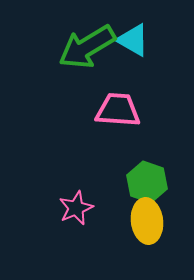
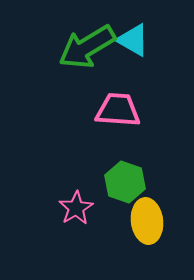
green hexagon: moved 22 px left
pink star: rotated 8 degrees counterclockwise
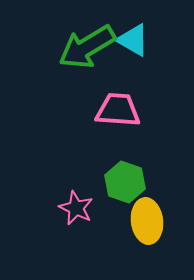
pink star: rotated 16 degrees counterclockwise
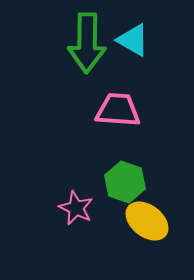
green arrow: moved 4 px up; rotated 58 degrees counterclockwise
yellow ellipse: rotated 45 degrees counterclockwise
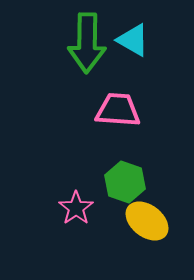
pink star: rotated 12 degrees clockwise
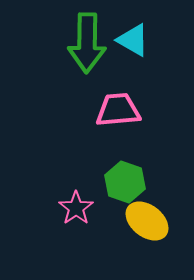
pink trapezoid: rotated 9 degrees counterclockwise
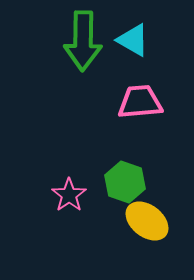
green arrow: moved 4 px left, 2 px up
pink trapezoid: moved 22 px right, 8 px up
pink star: moved 7 px left, 13 px up
